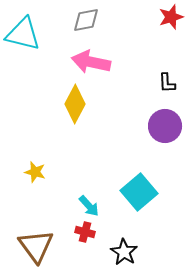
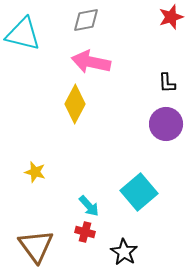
purple circle: moved 1 px right, 2 px up
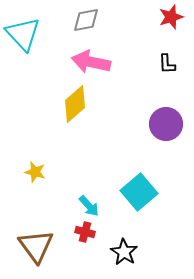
cyan triangle: rotated 33 degrees clockwise
black L-shape: moved 19 px up
yellow diamond: rotated 21 degrees clockwise
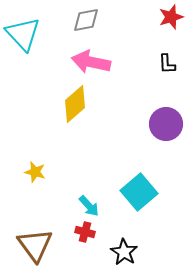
brown triangle: moved 1 px left, 1 px up
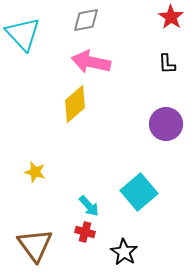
red star: rotated 20 degrees counterclockwise
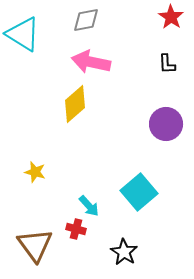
cyan triangle: rotated 15 degrees counterclockwise
red cross: moved 9 px left, 3 px up
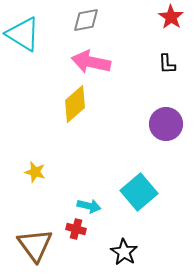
cyan arrow: rotated 35 degrees counterclockwise
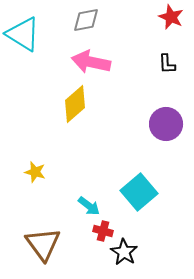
red star: rotated 10 degrees counterclockwise
cyan arrow: rotated 25 degrees clockwise
red cross: moved 27 px right, 2 px down
brown triangle: moved 8 px right, 1 px up
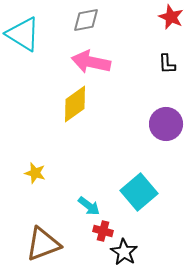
yellow diamond: rotated 6 degrees clockwise
yellow star: moved 1 px down
brown triangle: rotated 45 degrees clockwise
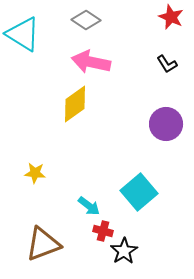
gray diamond: rotated 44 degrees clockwise
black L-shape: rotated 30 degrees counterclockwise
yellow star: rotated 10 degrees counterclockwise
black star: moved 1 px up; rotated 8 degrees clockwise
